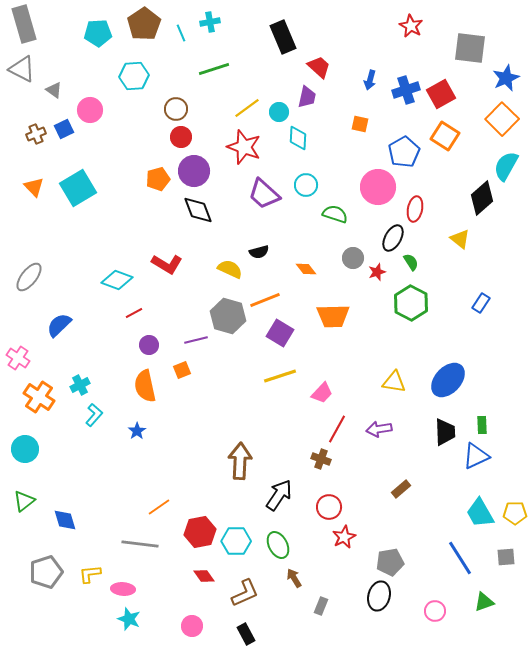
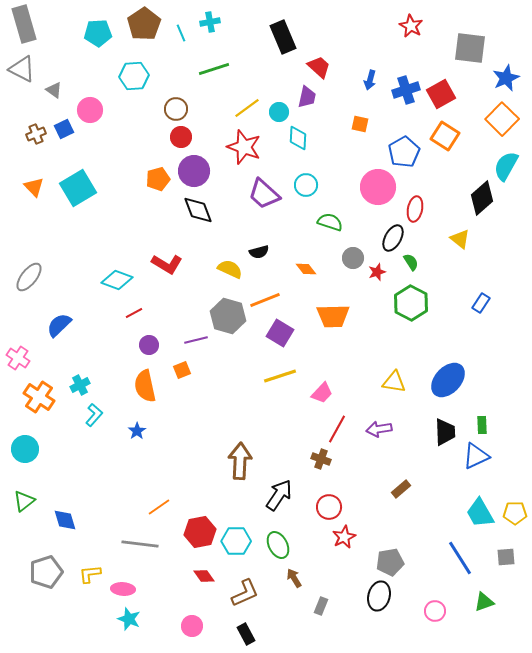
green semicircle at (335, 214): moved 5 px left, 8 px down
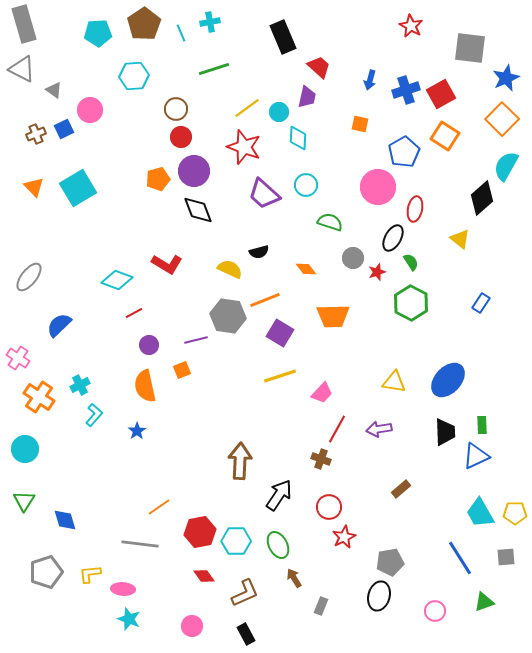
gray hexagon at (228, 316): rotated 8 degrees counterclockwise
green triangle at (24, 501): rotated 20 degrees counterclockwise
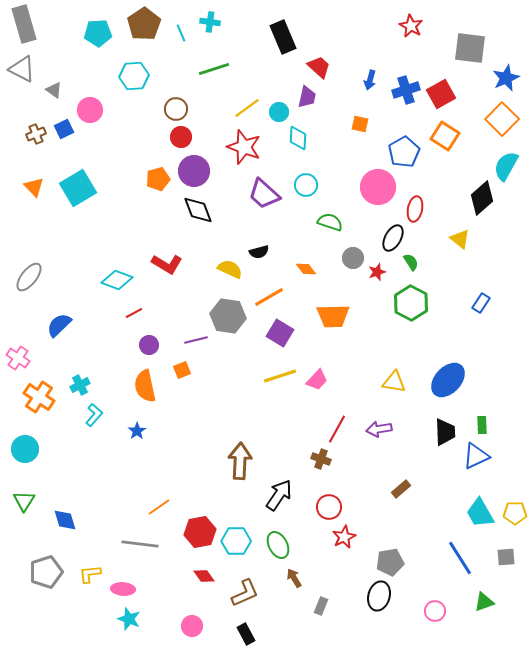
cyan cross at (210, 22): rotated 18 degrees clockwise
orange line at (265, 300): moved 4 px right, 3 px up; rotated 8 degrees counterclockwise
pink trapezoid at (322, 393): moved 5 px left, 13 px up
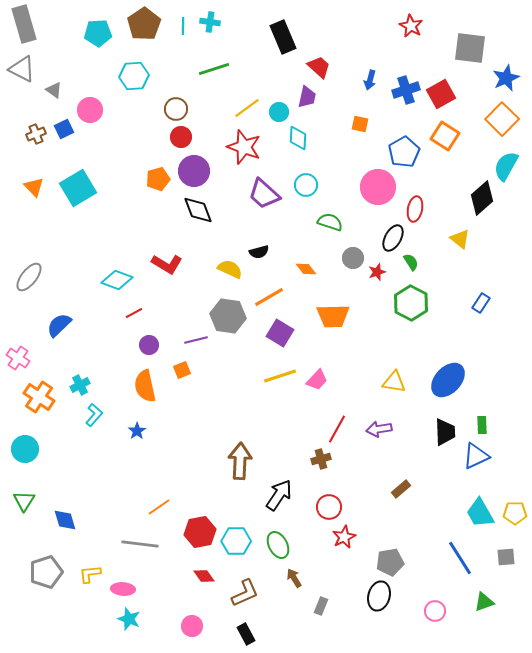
cyan line at (181, 33): moved 2 px right, 7 px up; rotated 24 degrees clockwise
brown cross at (321, 459): rotated 36 degrees counterclockwise
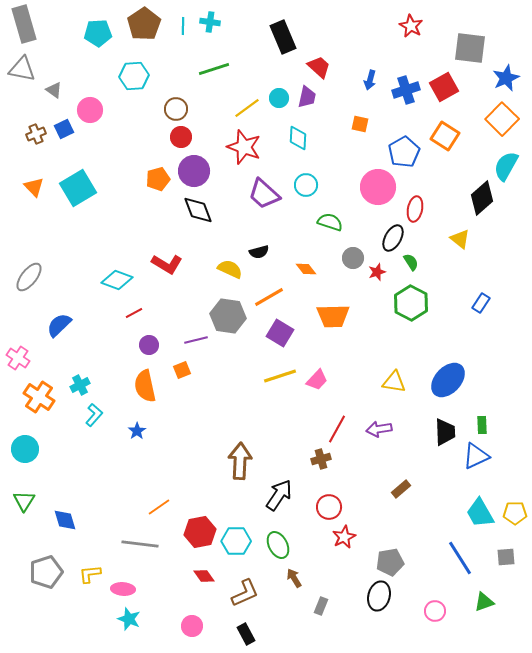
gray triangle at (22, 69): rotated 16 degrees counterclockwise
red square at (441, 94): moved 3 px right, 7 px up
cyan circle at (279, 112): moved 14 px up
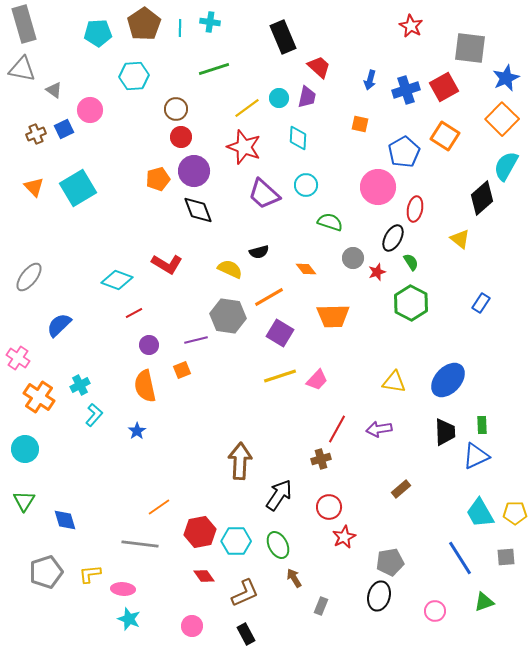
cyan line at (183, 26): moved 3 px left, 2 px down
